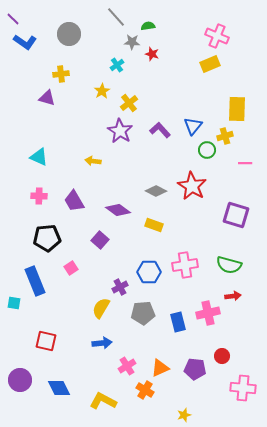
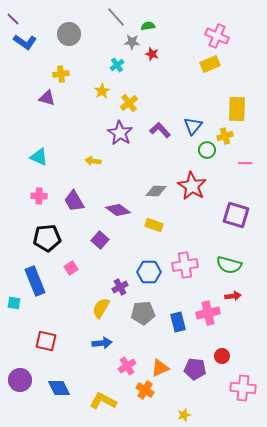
purple star at (120, 131): moved 2 px down
gray diamond at (156, 191): rotated 25 degrees counterclockwise
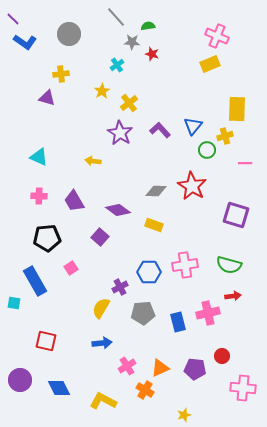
purple square at (100, 240): moved 3 px up
blue rectangle at (35, 281): rotated 8 degrees counterclockwise
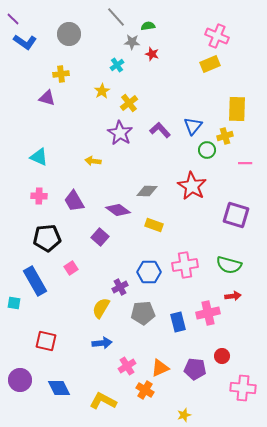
gray diamond at (156, 191): moved 9 px left
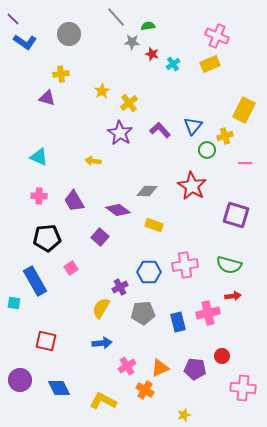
cyan cross at (117, 65): moved 56 px right, 1 px up
yellow rectangle at (237, 109): moved 7 px right, 1 px down; rotated 25 degrees clockwise
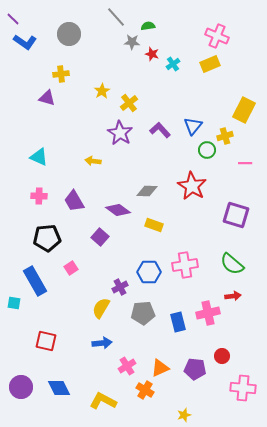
green semicircle at (229, 265): moved 3 px right, 1 px up; rotated 25 degrees clockwise
purple circle at (20, 380): moved 1 px right, 7 px down
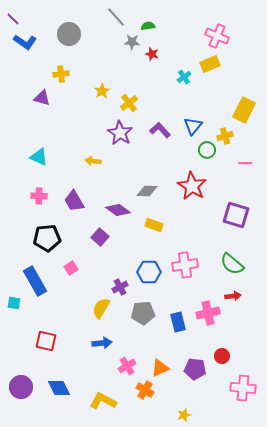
cyan cross at (173, 64): moved 11 px right, 13 px down
purple triangle at (47, 98): moved 5 px left
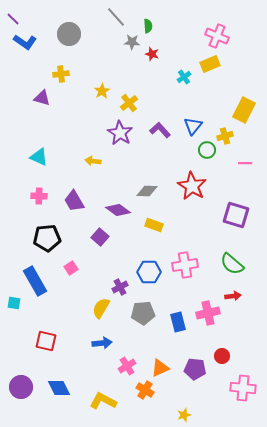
green semicircle at (148, 26): rotated 96 degrees clockwise
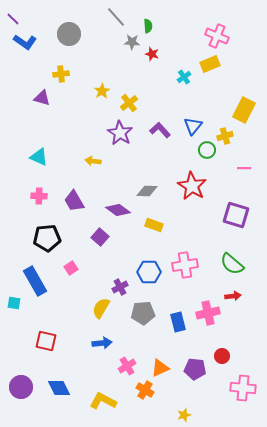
pink line at (245, 163): moved 1 px left, 5 px down
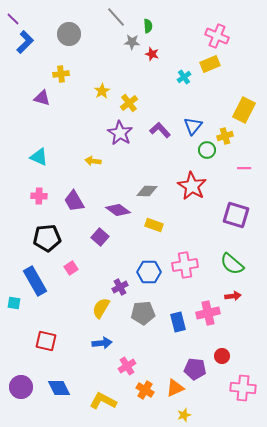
blue L-shape at (25, 42): rotated 80 degrees counterclockwise
orange triangle at (160, 368): moved 15 px right, 20 px down
